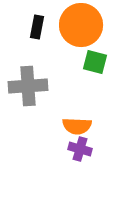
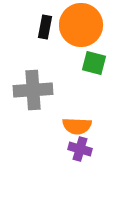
black rectangle: moved 8 px right
green square: moved 1 px left, 1 px down
gray cross: moved 5 px right, 4 px down
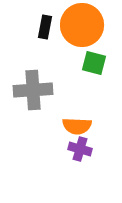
orange circle: moved 1 px right
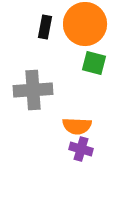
orange circle: moved 3 px right, 1 px up
purple cross: moved 1 px right
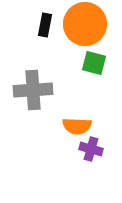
black rectangle: moved 2 px up
purple cross: moved 10 px right
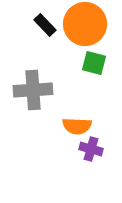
black rectangle: rotated 55 degrees counterclockwise
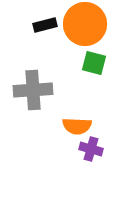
black rectangle: rotated 60 degrees counterclockwise
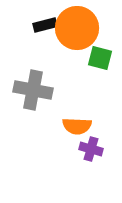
orange circle: moved 8 px left, 4 px down
green square: moved 6 px right, 5 px up
gray cross: rotated 15 degrees clockwise
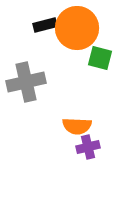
gray cross: moved 7 px left, 8 px up; rotated 24 degrees counterclockwise
purple cross: moved 3 px left, 2 px up; rotated 30 degrees counterclockwise
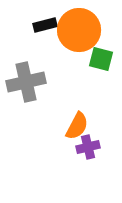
orange circle: moved 2 px right, 2 px down
green square: moved 1 px right, 1 px down
orange semicircle: rotated 64 degrees counterclockwise
